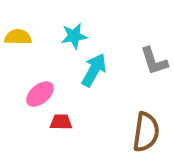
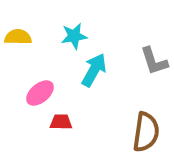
pink ellipse: moved 1 px up
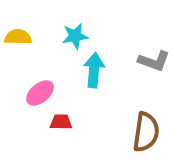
cyan star: moved 1 px right
gray L-shape: rotated 52 degrees counterclockwise
cyan arrow: rotated 24 degrees counterclockwise
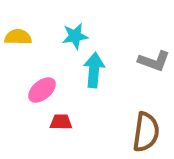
pink ellipse: moved 2 px right, 3 px up
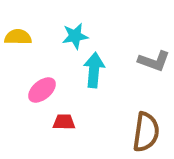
red trapezoid: moved 3 px right
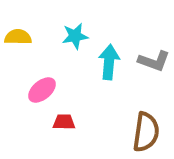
cyan arrow: moved 15 px right, 8 px up
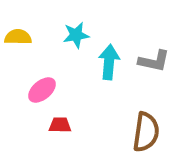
cyan star: moved 1 px right, 1 px up
gray L-shape: rotated 8 degrees counterclockwise
red trapezoid: moved 4 px left, 3 px down
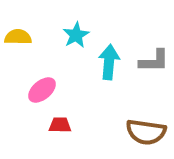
cyan star: rotated 20 degrees counterclockwise
gray L-shape: rotated 12 degrees counterclockwise
brown semicircle: rotated 90 degrees clockwise
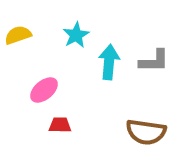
yellow semicircle: moved 2 px up; rotated 20 degrees counterclockwise
pink ellipse: moved 2 px right
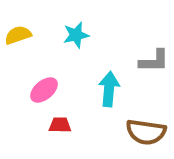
cyan star: rotated 16 degrees clockwise
cyan arrow: moved 27 px down
